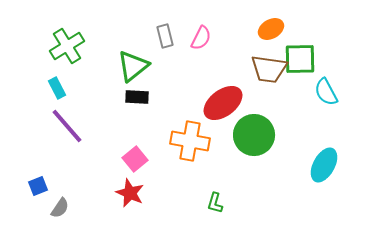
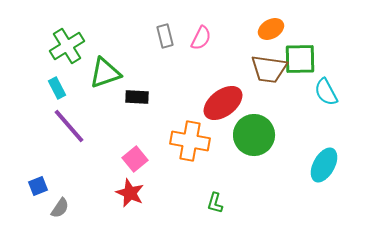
green triangle: moved 28 px left, 7 px down; rotated 20 degrees clockwise
purple line: moved 2 px right
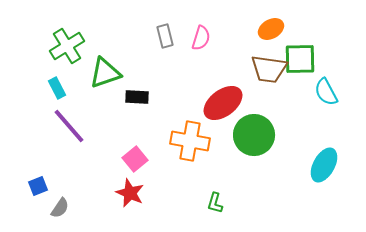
pink semicircle: rotated 10 degrees counterclockwise
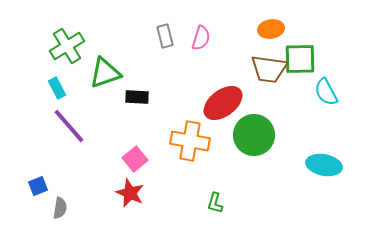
orange ellipse: rotated 20 degrees clockwise
cyan ellipse: rotated 72 degrees clockwise
gray semicircle: rotated 25 degrees counterclockwise
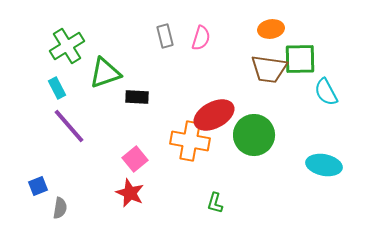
red ellipse: moved 9 px left, 12 px down; rotated 9 degrees clockwise
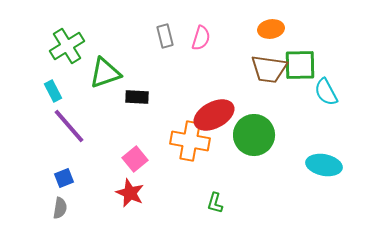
green square: moved 6 px down
cyan rectangle: moved 4 px left, 3 px down
blue square: moved 26 px right, 8 px up
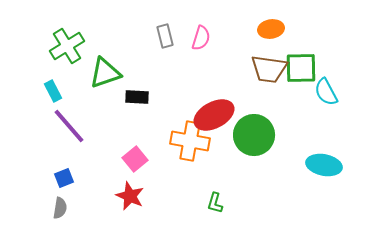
green square: moved 1 px right, 3 px down
red star: moved 3 px down
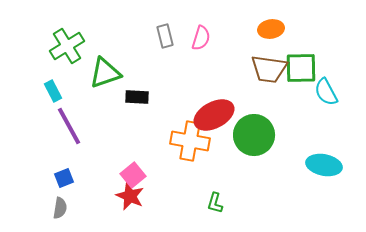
purple line: rotated 12 degrees clockwise
pink square: moved 2 px left, 16 px down
